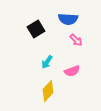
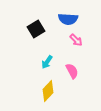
pink semicircle: rotated 98 degrees counterclockwise
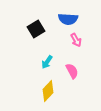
pink arrow: rotated 16 degrees clockwise
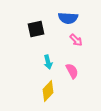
blue semicircle: moved 1 px up
black square: rotated 18 degrees clockwise
pink arrow: rotated 16 degrees counterclockwise
cyan arrow: moved 1 px right; rotated 48 degrees counterclockwise
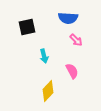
black square: moved 9 px left, 2 px up
cyan arrow: moved 4 px left, 6 px up
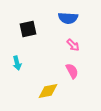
black square: moved 1 px right, 2 px down
pink arrow: moved 3 px left, 5 px down
cyan arrow: moved 27 px left, 7 px down
yellow diamond: rotated 35 degrees clockwise
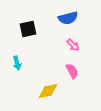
blue semicircle: rotated 18 degrees counterclockwise
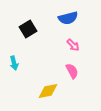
black square: rotated 18 degrees counterclockwise
cyan arrow: moved 3 px left
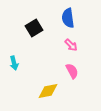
blue semicircle: rotated 96 degrees clockwise
black square: moved 6 px right, 1 px up
pink arrow: moved 2 px left
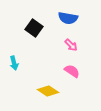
blue semicircle: rotated 72 degrees counterclockwise
black square: rotated 24 degrees counterclockwise
pink semicircle: rotated 28 degrees counterclockwise
yellow diamond: rotated 45 degrees clockwise
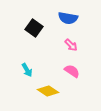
cyan arrow: moved 13 px right, 7 px down; rotated 16 degrees counterclockwise
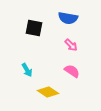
black square: rotated 24 degrees counterclockwise
yellow diamond: moved 1 px down
